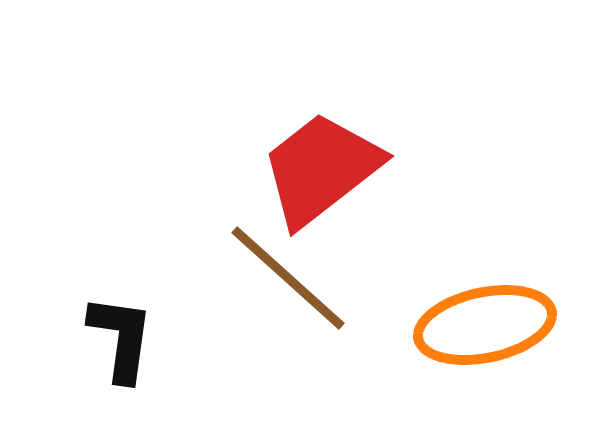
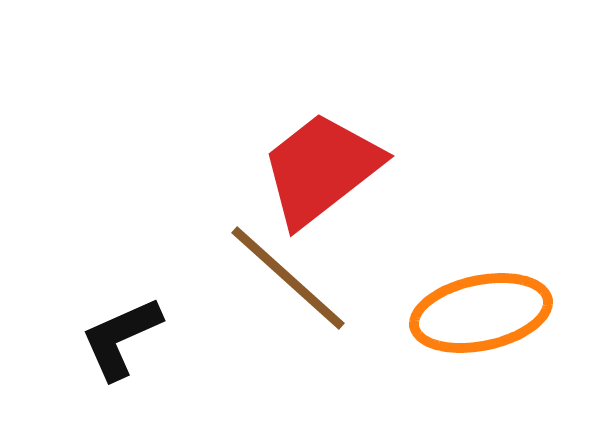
orange ellipse: moved 4 px left, 12 px up
black L-shape: rotated 122 degrees counterclockwise
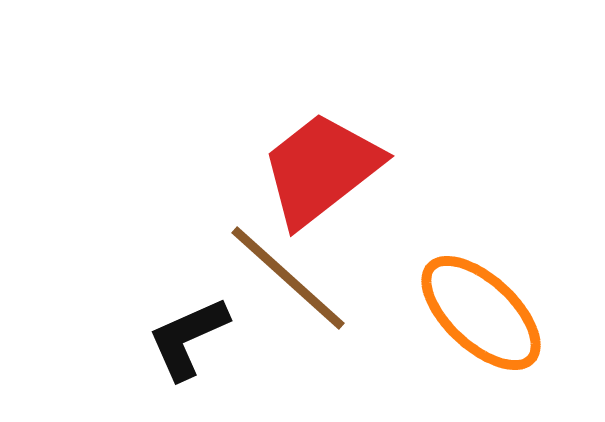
orange ellipse: rotated 55 degrees clockwise
black L-shape: moved 67 px right
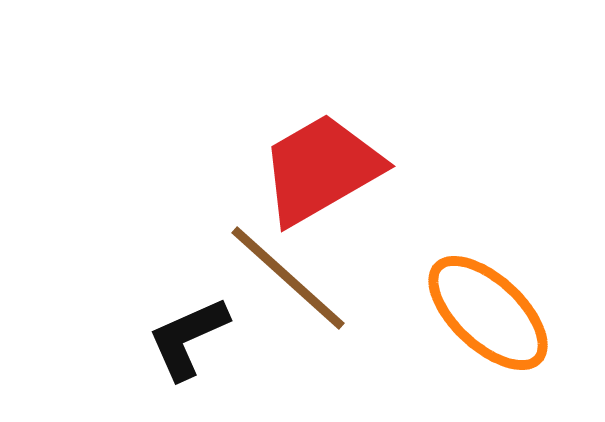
red trapezoid: rotated 8 degrees clockwise
orange ellipse: moved 7 px right
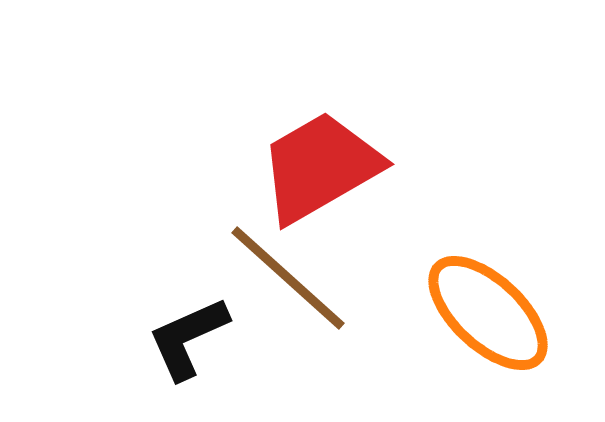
red trapezoid: moved 1 px left, 2 px up
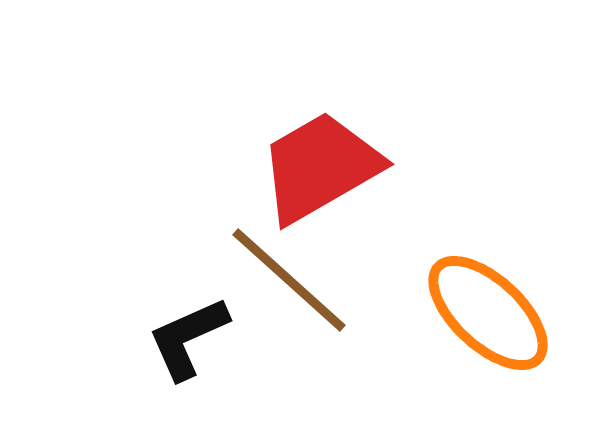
brown line: moved 1 px right, 2 px down
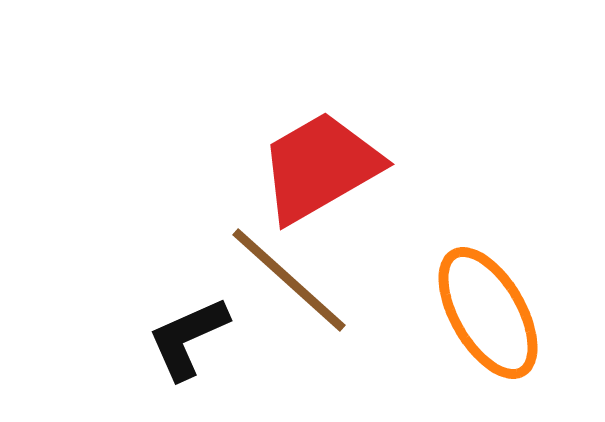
orange ellipse: rotated 17 degrees clockwise
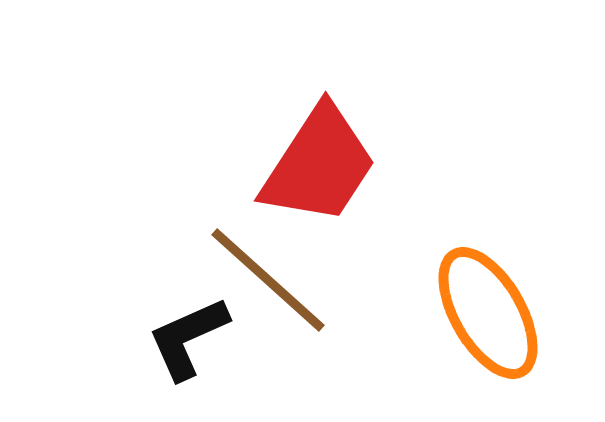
red trapezoid: moved 1 px left, 2 px up; rotated 153 degrees clockwise
brown line: moved 21 px left
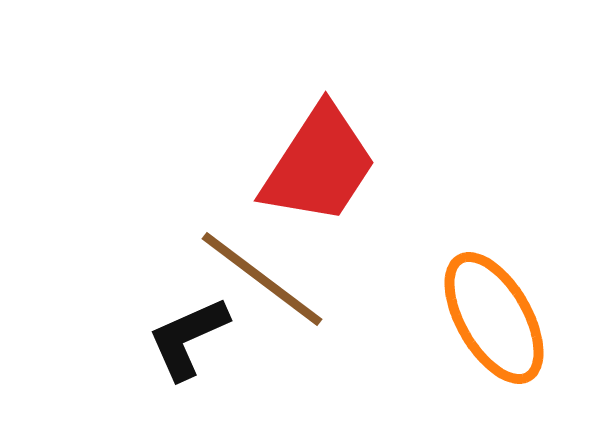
brown line: moved 6 px left, 1 px up; rotated 5 degrees counterclockwise
orange ellipse: moved 6 px right, 5 px down
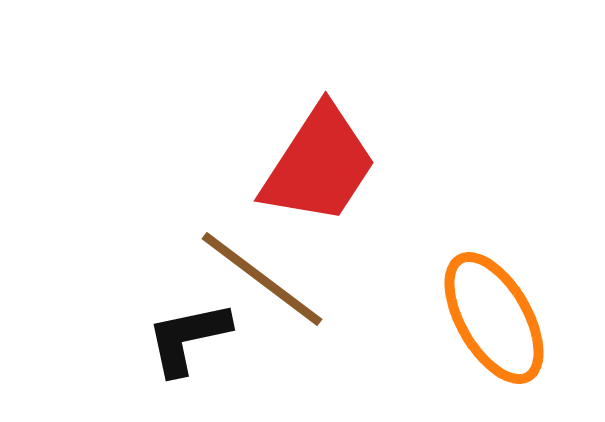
black L-shape: rotated 12 degrees clockwise
